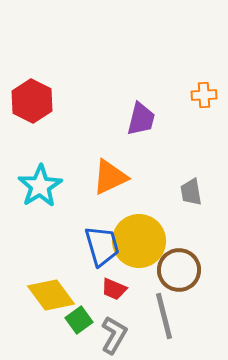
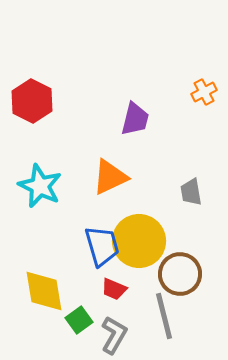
orange cross: moved 3 px up; rotated 25 degrees counterclockwise
purple trapezoid: moved 6 px left
cyan star: rotated 15 degrees counterclockwise
brown circle: moved 1 px right, 4 px down
yellow diamond: moved 7 px left, 4 px up; rotated 27 degrees clockwise
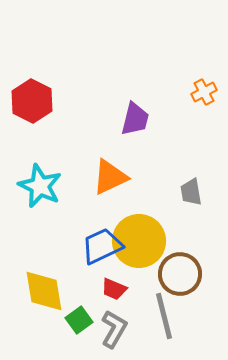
blue trapezoid: rotated 99 degrees counterclockwise
gray L-shape: moved 6 px up
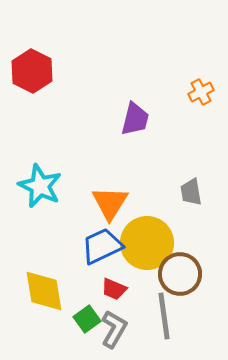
orange cross: moved 3 px left
red hexagon: moved 30 px up
orange triangle: moved 26 px down; rotated 33 degrees counterclockwise
yellow circle: moved 8 px right, 2 px down
gray line: rotated 6 degrees clockwise
green square: moved 8 px right, 1 px up
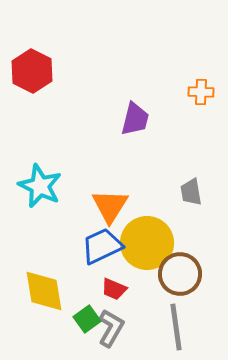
orange cross: rotated 30 degrees clockwise
orange triangle: moved 3 px down
gray line: moved 12 px right, 11 px down
gray L-shape: moved 3 px left, 1 px up
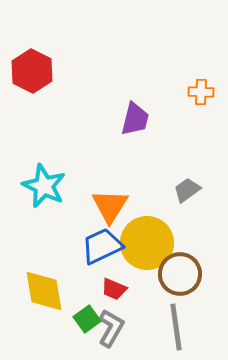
cyan star: moved 4 px right
gray trapezoid: moved 4 px left, 2 px up; rotated 64 degrees clockwise
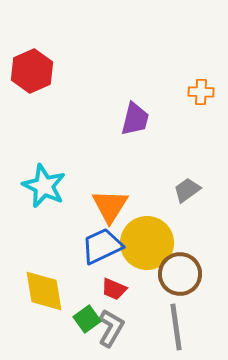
red hexagon: rotated 9 degrees clockwise
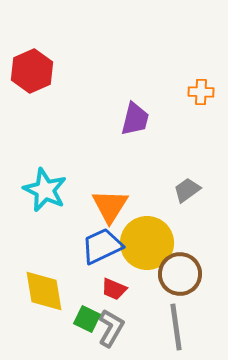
cyan star: moved 1 px right, 4 px down
green square: rotated 28 degrees counterclockwise
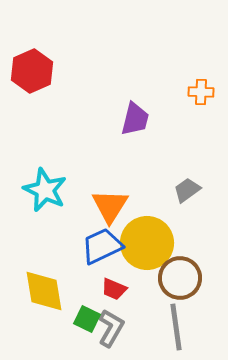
brown circle: moved 4 px down
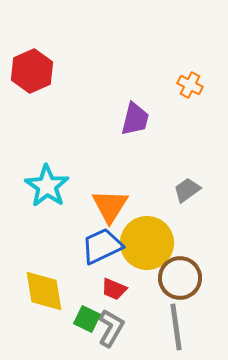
orange cross: moved 11 px left, 7 px up; rotated 25 degrees clockwise
cyan star: moved 2 px right, 4 px up; rotated 9 degrees clockwise
